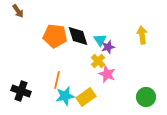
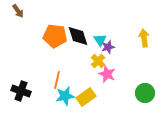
yellow arrow: moved 2 px right, 3 px down
green circle: moved 1 px left, 4 px up
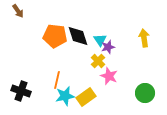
pink star: moved 2 px right, 2 px down
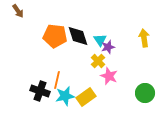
black cross: moved 19 px right
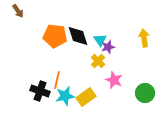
pink star: moved 5 px right, 4 px down
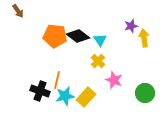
black diamond: rotated 35 degrees counterclockwise
purple star: moved 23 px right, 21 px up
yellow rectangle: rotated 12 degrees counterclockwise
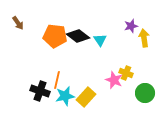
brown arrow: moved 12 px down
yellow cross: moved 28 px right, 12 px down; rotated 24 degrees counterclockwise
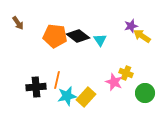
yellow arrow: moved 2 px left, 2 px up; rotated 48 degrees counterclockwise
pink star: moved 2 px down
black cross: moved 4 px left, 4 px up; rotated 24 degrees counterclockwise
cyan star: moved 2 px right
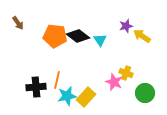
purple star: moved 5 px left
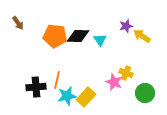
black diamond: rotated 35 degrees counterclockwise
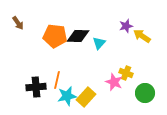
cyan triangle: moved 1 px left, 3 px down; rotated 16 degrees clockwise
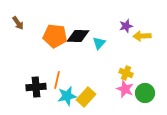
yellow arrow: rotated 36 degrees counterclockwise
pink star: moved 11 px right, 7 px down
